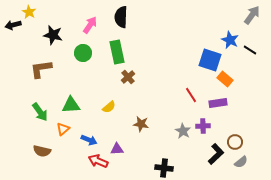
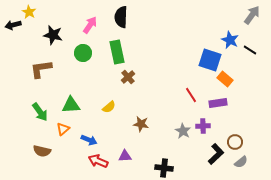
purple triangle: moved 8 px right, 7 px down
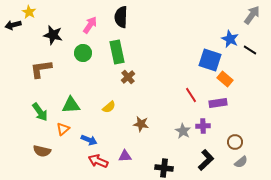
blue star: moved 1 px up
black L-shape: moved 10 px left, 6 px down
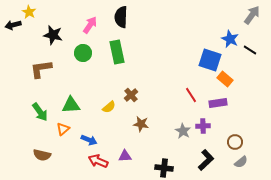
brown cross: moved 3 px right, 18 px down
brown semicircle: moved 4 px down
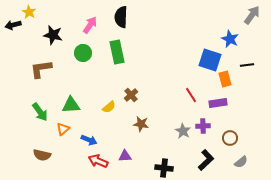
black line: moved 3 px left, 15 px down; rotated 40 degrees counterclockwise
orange rectangle: rotated 35 degrees clockwise
brown circle: moved 5 px left, 4 px up
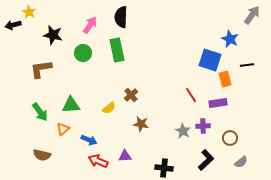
green rectangle: moved 2 px up
yellow semicircle: moved 1 px down
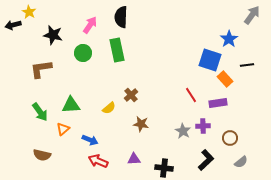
blue star: moved 1 px left; rotated 12 degrees clockwise
orange rectangle: rotated 28 degrees counterclockwise
blue arrow: moved 1 px right
purple triangle: moved 9 px right, 3 px down
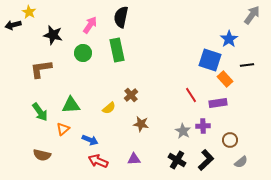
black semicircle: rotated 10 degrees clockwise
brown circle: moved 2 px down
black cross: moved 13 px right, 8 px up; rotated 24 degrees clockwise
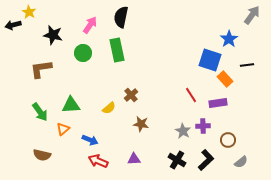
brown circle: moved 2 px left
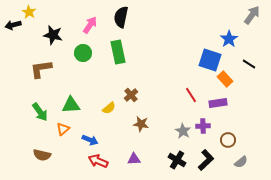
green rectangle: moved 1 px right, 2 px down
black line: moved 2 px right, 1 px up; rotated 40 degrees clockwise
